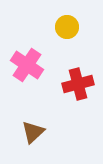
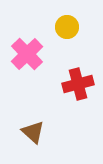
pink cross: moved 11 px up; rotated 12 degrees clockwise
brown triangle: rotated 35 degrees counterclockwise
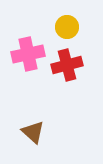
pink cross: moved 1 px right; rotated 32 degrees clockwise
red cross: moved 11 px left, 19 px up
